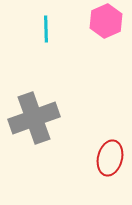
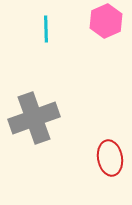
red ellipse: rotated 24 degrees counterclockwise
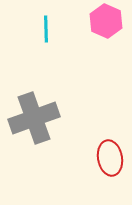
pink hexagon: rotated 12 degrees counterclockwise
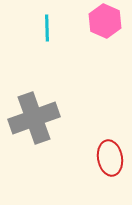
pink hexagon: moved 1 px left
cyan line: moved 1 px right, 1 px up
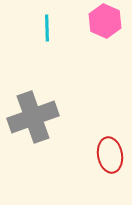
gray cross: moved 1 px left, 1 px up
red ellipse: moved 3 px up
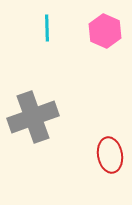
pink hexagon: moved 10 px down
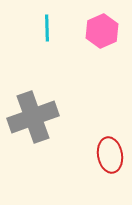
pink hexagon: moved 3 px left; rotated 12 degrees clockwise
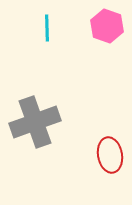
pink hexagon: moved 5 px right, 5 px up; rotated 16 degrees counterclockwise
gray cross: moved 2 px right, 5 px down
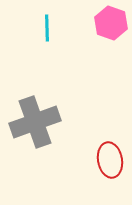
pink hexagon: moved 4 px right, 3 px up
red ellipse: moved 5 px down
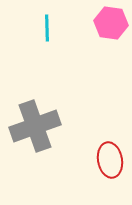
pink hexagon: rotated 12 degrees counterclockwise
gray cross: moved 4 px down
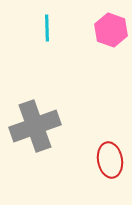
pink hexagon: moved 7 px down; rotated 12 degrees clockwise
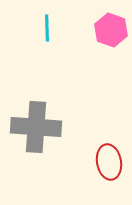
gray cross: moved 1 px right, 1 px down; rotated 24 degrees clockwise
red ellipse: moved 1 px left, 2 px down
